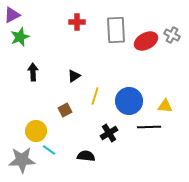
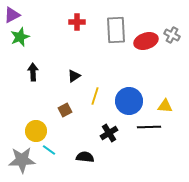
red ellipse: rotated 10 degrees clockwise
black semicircle: moved 1 px left, 1 px down
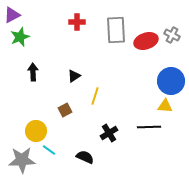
blue circle: moved 42 px right, 20 px up
black semicircle: rotated 18 degrees clockwise
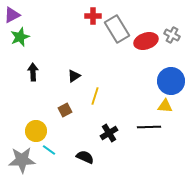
red cross: moved 16 px right, 6 px up
gray rectangle: moved 1 px right, 1 px up; rotated 28 degrees counterclockwise
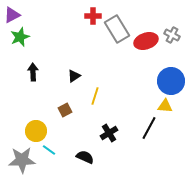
black line: moved 1 px down; rotated 60 degrees counterclockwise
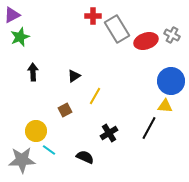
yellow line: rotated 12 degrees clockwise
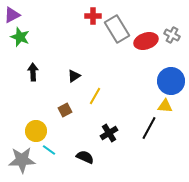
green star: rotated 30 degrees counterclockwise
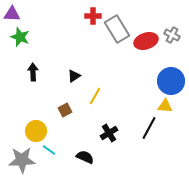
purple triangle: moved 1 px up; rotated 30 degrees clockwise
